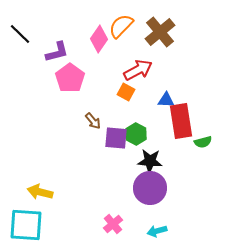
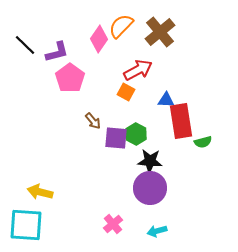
black line: moved 5 px right, 11 px down
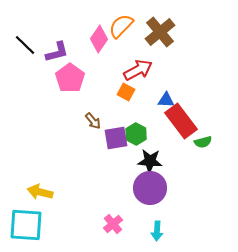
red rectangle: rotated 28 degrees counterclockwise
purple square: rotated 15 degrees counterclockwise
cyan arrow: rotated 72 degrees counterclockwise
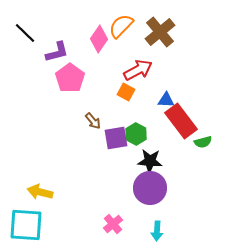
black line: moved 12 px up
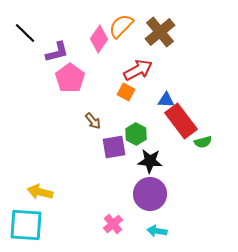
purple square: moved 2 px left, 9 px down
purple circle: moved 6 px down
cyan arrow: rotated 96 degrees clockwise
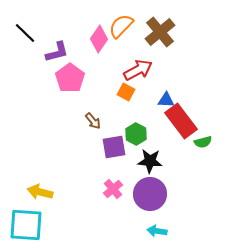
pink cross: moved 35 px up
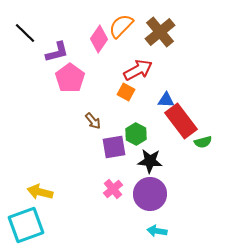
cyan square: rotated 24 degrees counterclockwise
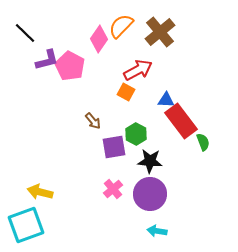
purple L-shape: moved 10 px left, 8 px down
pink pentagon: moved 12 px up; rotated 8 degrees counterclockwise
green semicircle: rotated 96 degrees counterclockwise
